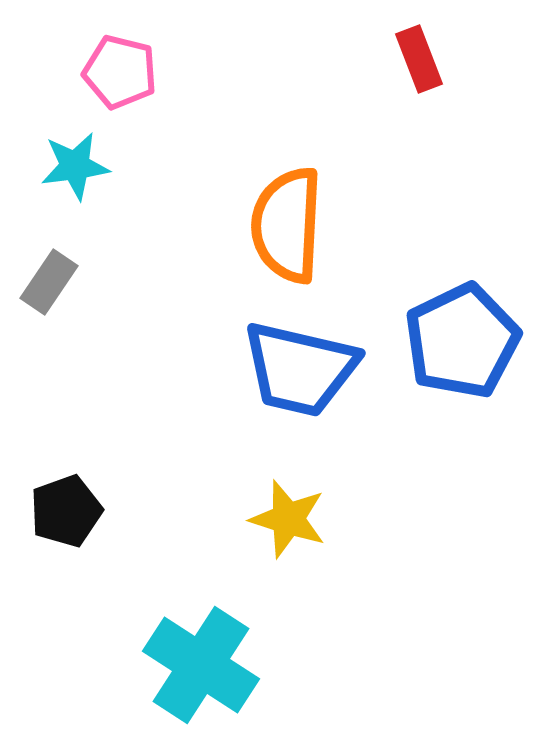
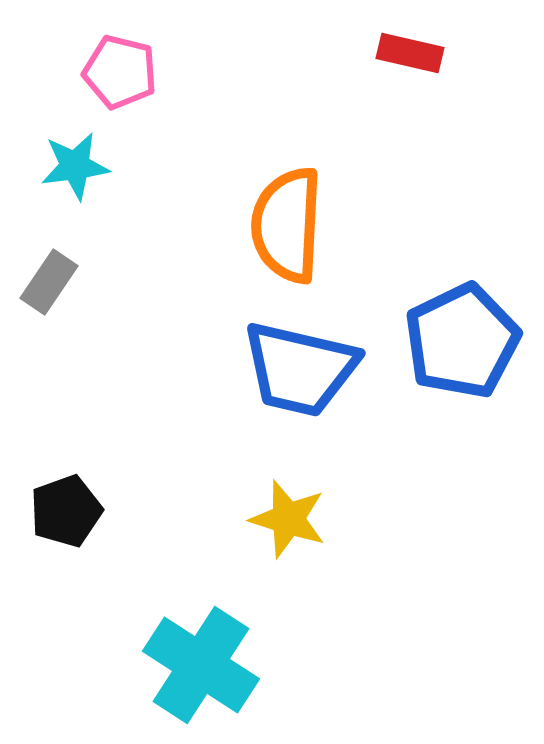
red rectangle: moved 9 px left, 6 px up; rotated 56 degrees counterclockwise
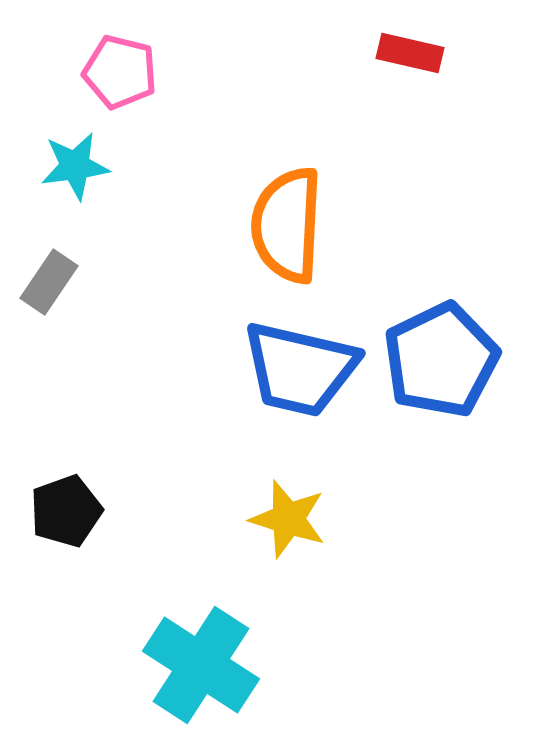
blue pentagon: moved 21 px left, 19 px down
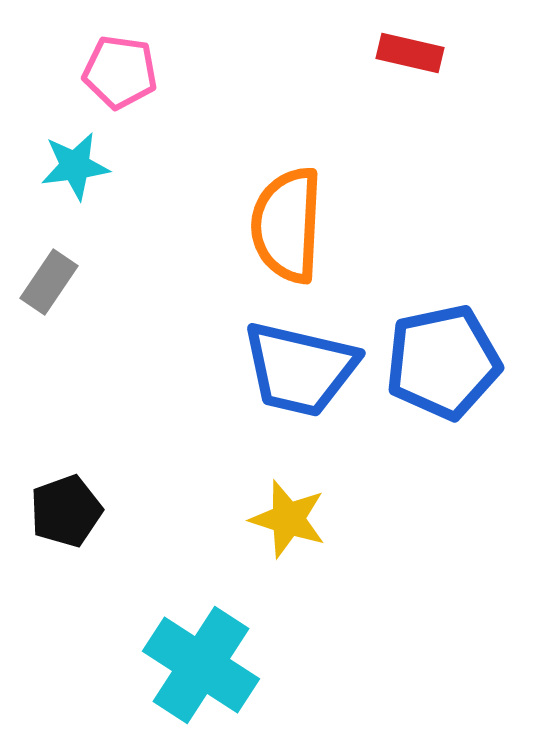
pink pentagon: rotated 6 degrees counterclockwise
blue pentagon: moved 2 px right, 2 px down; rotated 14 degrees clockwise
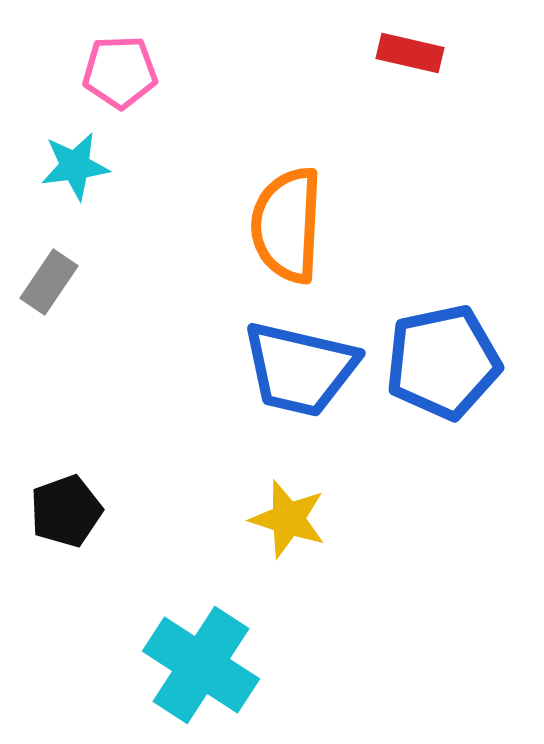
pink pentagon: rotated 10 degrees counterclockwise
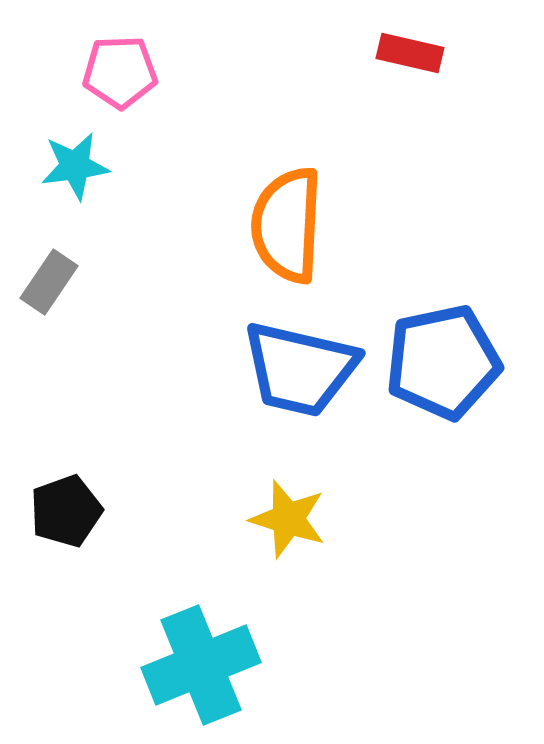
cyan cross: rotated 35 degrees clockwise
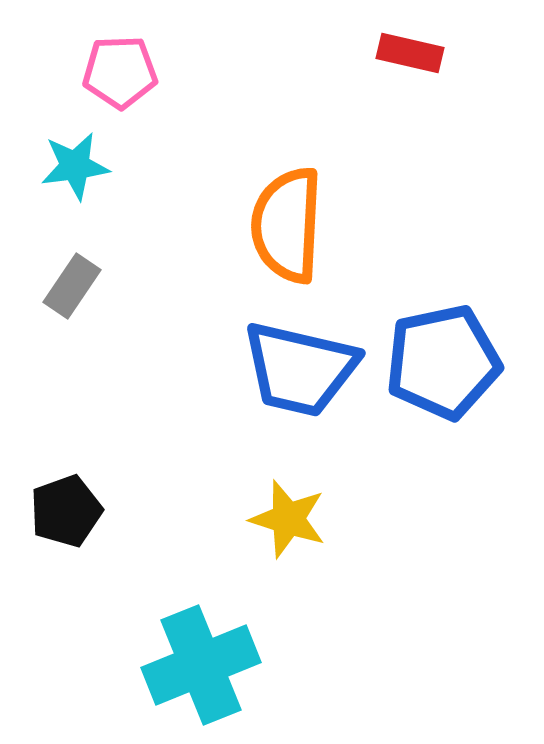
gray rectangle: moved 23 px right, 4 px down
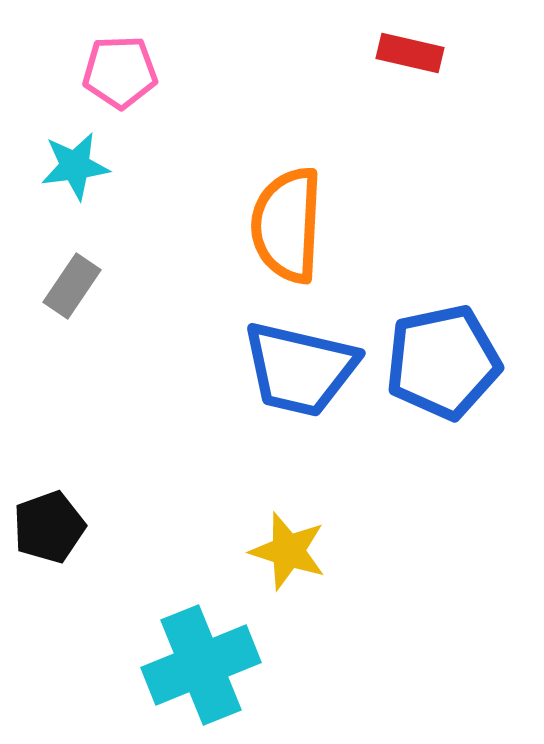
black pentagon: moved 17 px left, 16 px down
yellow star: moved 32 px down
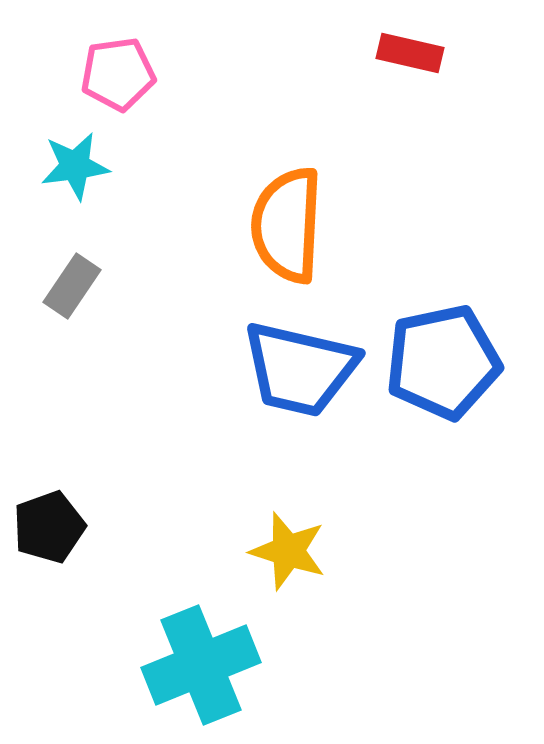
pink pentagon: moved 2 px left, 2 px down; rotated 6 degrees counterclockwise
